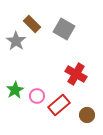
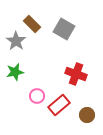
red cross: rotated 10 degrees counterclockwise
green star: moved 18 px up; rotated 18 degrees clockwise
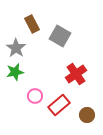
brown rectangle: rotated 18 degrees clockwise
gray square: moved 4 px left, 7 px down
gray star: moved 7 px down
red cross: rotated 35 degrees clockwise
pink circle: moved 2 px left
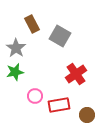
red rectangle: rotated 30 degrees clockwise
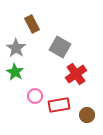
gray square: moved 11 px down
green star: rotated 30 degrees counterclockwise
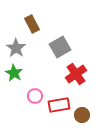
gray square: rotated 30 degrees clockwise
green star: moved 1 px left, 1 px down
brown circle: moved 5 px left
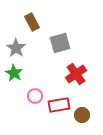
brown rectangle: moved 2 px up
gray square: moved 4 px up; rotated 15 degrees clockwise
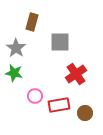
brown rectangle: rotated 42 degrees clockwise
gray square: moved 1 px up; rotated 15 degrees clockwise
green star: rotated 18 degrees counterclockwise
brown circle: moved 3 px right, 2 px up
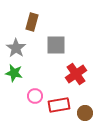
gray square: moved 4 px left, 3 px down
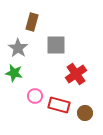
gray star: moved 2 px right
red rectangle: rotated 25 degrees clockwise
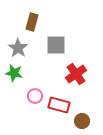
brown circle: moved 3 px left, 8 px down
